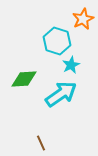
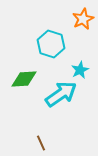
cyan hexagon: moved 6 px left, 3 px down
cyan star: moved 9 px right, 5 px down
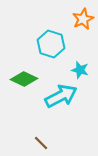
cyan star: rotated 30 degrees counterclockwise
green diamond: rotated 28 degrees clockwise
cyan arrow: moved 2 px down; rotated 8 degrees clockwise
brown line: rotated 21 degrees counterclockwise
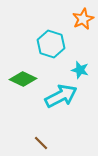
green diamond: moved 1 px left
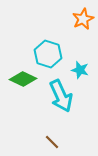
cyan hexagon: moved 3 px left, 10 px down
cyan arrow: rotated 92 degrees clockwise
brown line: moved 11 px right, 1 px up
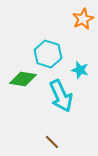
green diamond: rotated 16 degrees counterclockwise
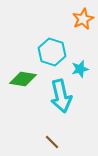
cyan hexagon: moved 4 px right, 2 px up
cyan star: moved 1 px up; rotated 30 degrees counterclockwise
cyan arrow: rotated 12 degrees clockwise
